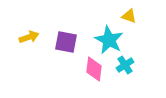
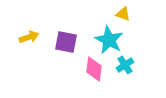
yellow triangle: moved 6 px left, 2 px up
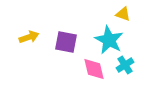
pink diamond: rotated 20 degrees counterclockwise
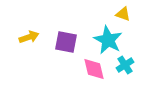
cyan star: moved 1 px left
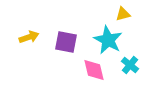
yellow triangle: rotated 35 degrees counterclockwise
cyan cross: moved 5 px right; rotated 18 degrees counterclockwise
pink diamond: moved 1 px down
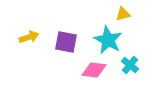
pink diamond: rotated 70 degrees counterclockwise
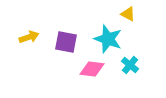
yellow triangle: moved 5 px right; rotated 42 degrees clockwise
cyan star: moved 1 px up; rotated 8 degrees counterclockwise
pink diamond: moved 2 px left, 1 px up
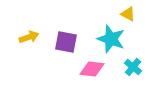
cyan star: moved 3 px right
cyan cross: moved 3 px right, 2 px down
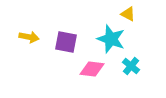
yellow arrow: rotated 30 degrees clockwise
cyan cross: moved 2 px left, 1 px up
